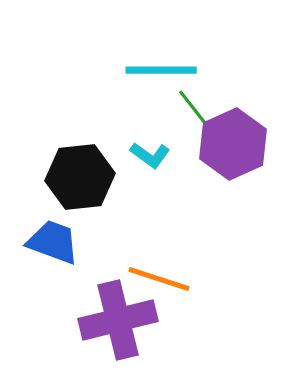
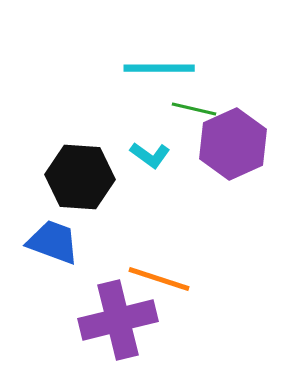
cyan line: moved 2 px left, 2 px up
green line: rotated 39 degrees counterclockwise
black hexagon: rotated 10 degrees clockwise
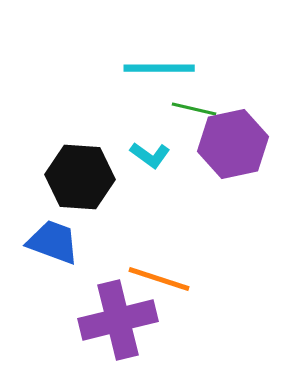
purple hexagon: rotated 12 degrees clockwise
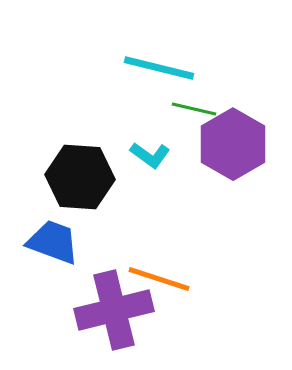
cyan line: rotated 14 degrees clockwise
purple hexagon: rotated 18 degrees counterclockwise
purple cross: moved 4 px left, 10 px up
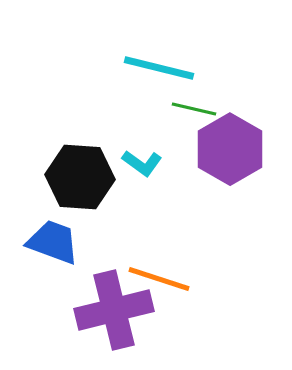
purple hexagon: moved 3 px left, 5 px down
cyan L-shape: moved 8 px left, 8 px down
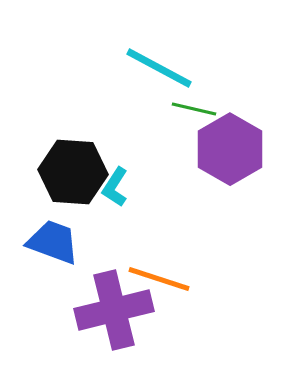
cyan line: rotated 14 degrees clockwise
cyan L-shape: moved 27 px left, 24 px down; rotated 87 degrees clockwise
black hexagon: moved 7 px left, 5 px up
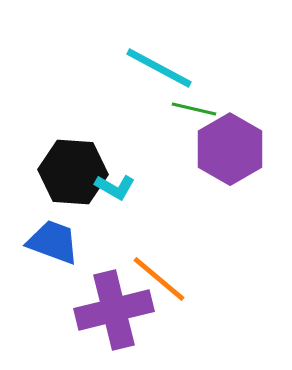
cyan L-shape: rotated 93 degrees counterclockwise
orange line: rotated 22 degrees clockwise
